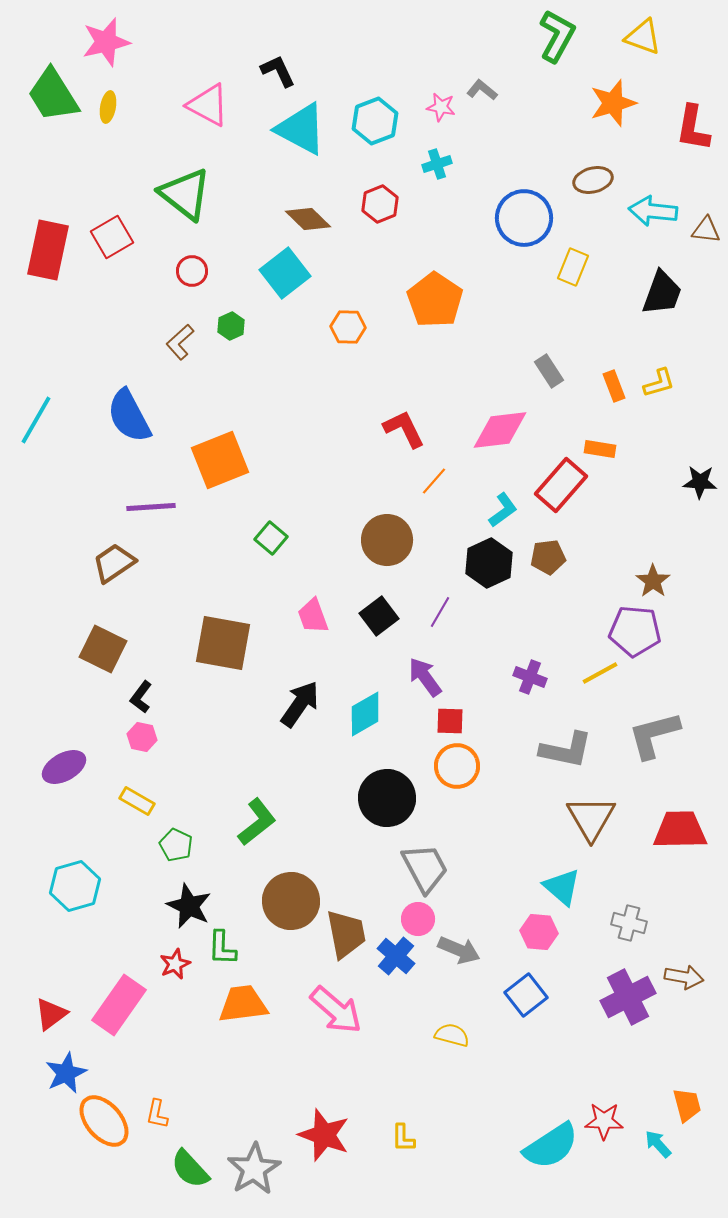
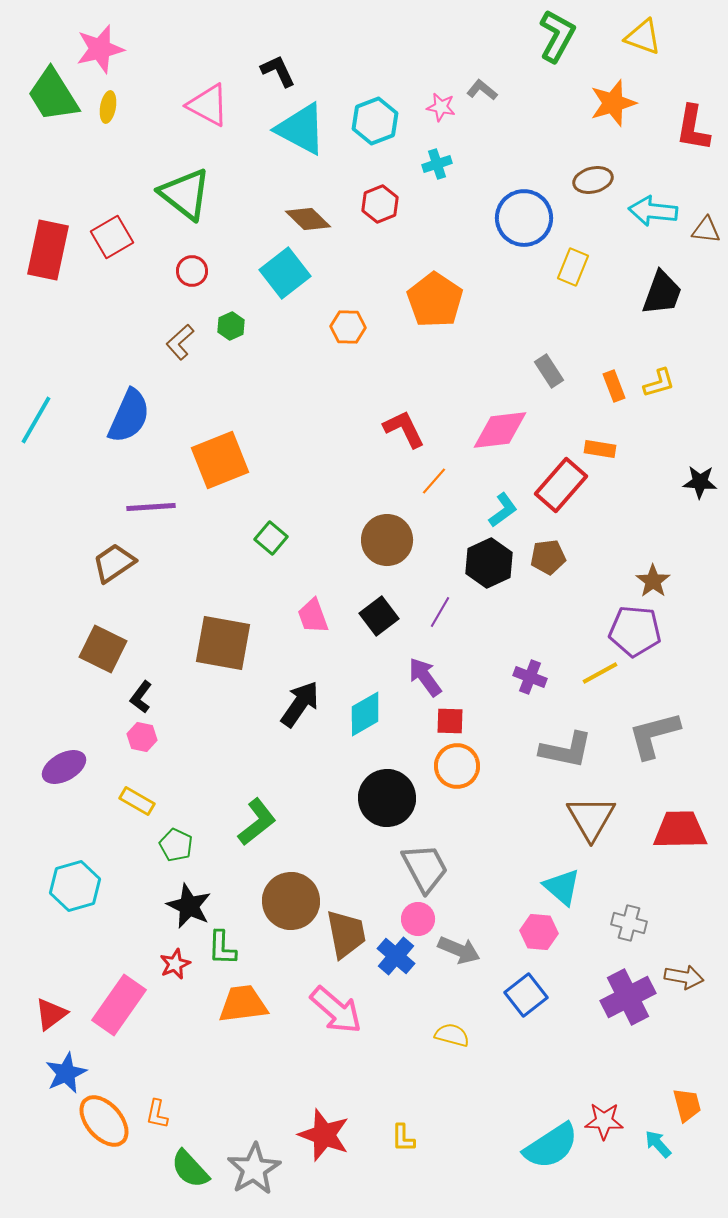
pink star at (106, 42): moved 6 px left, 7 px down
blue semicircle at (129, 416): rotated 128 degrees counterclockwise
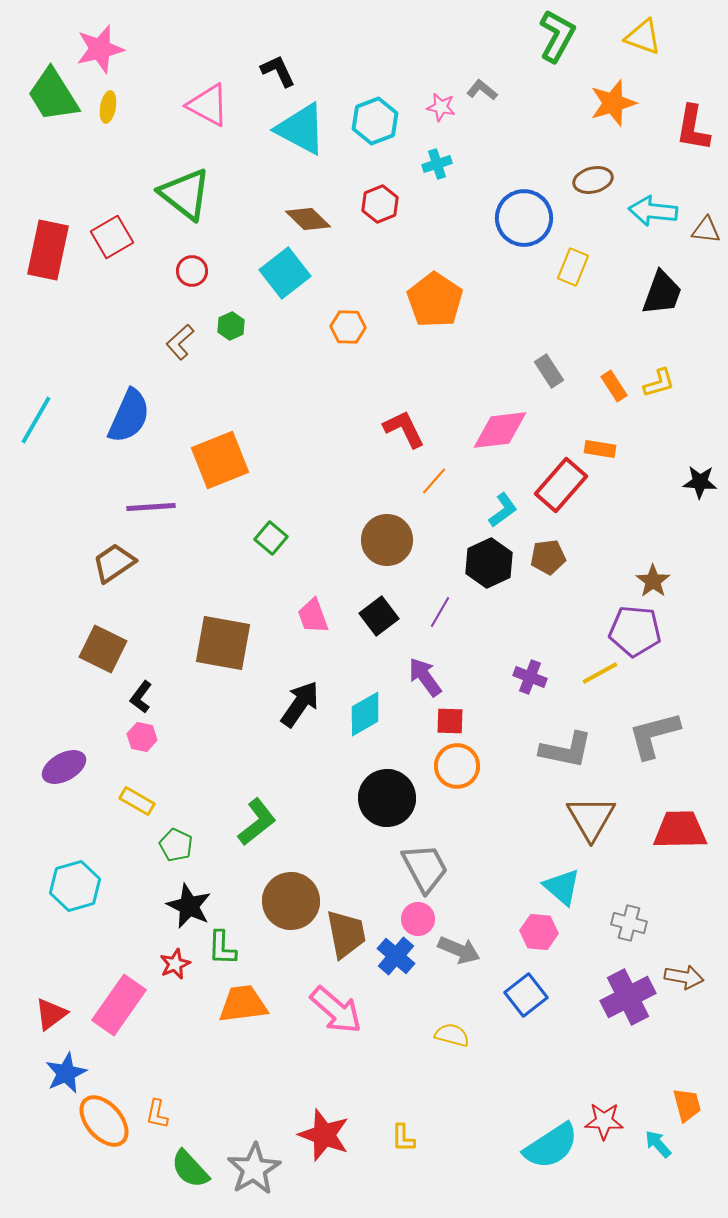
orange rectangle at (614, 386): rotated 12 degrees counterclockwise
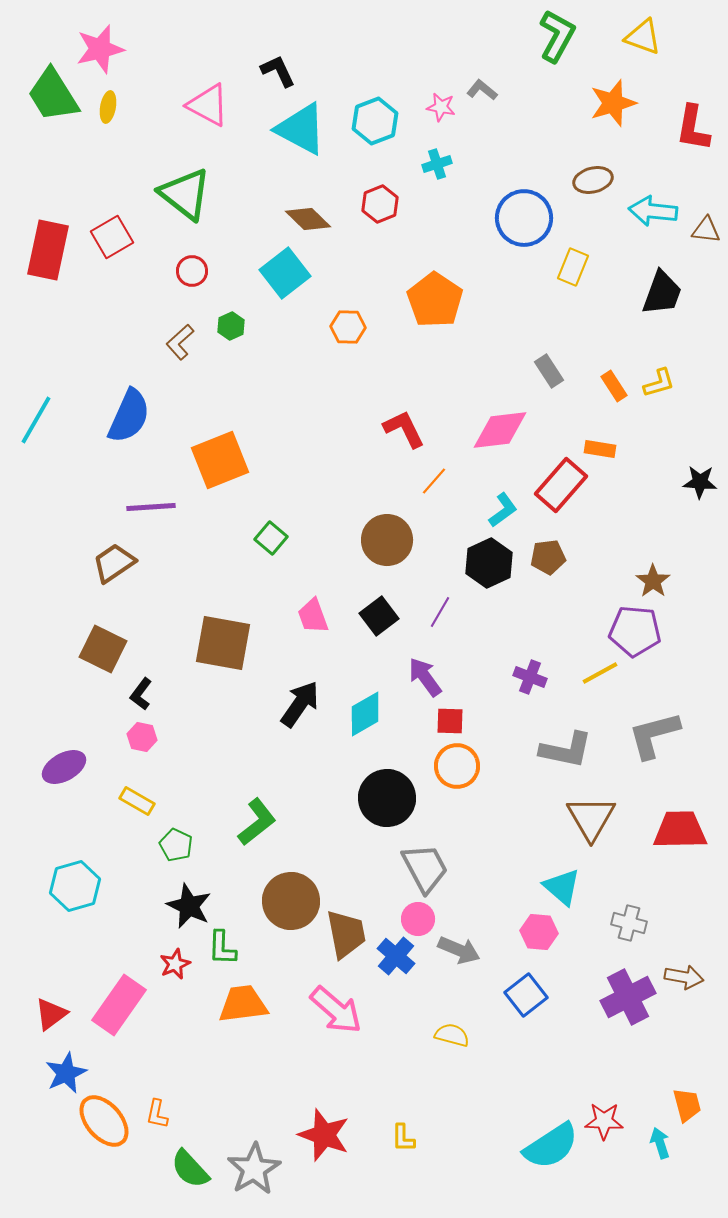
black L-shape at (141, 697): moved 3 px up
cyan arrow at (658, 1144): moved 2 px right, 1 px up; rotated 24 degrees clockwise
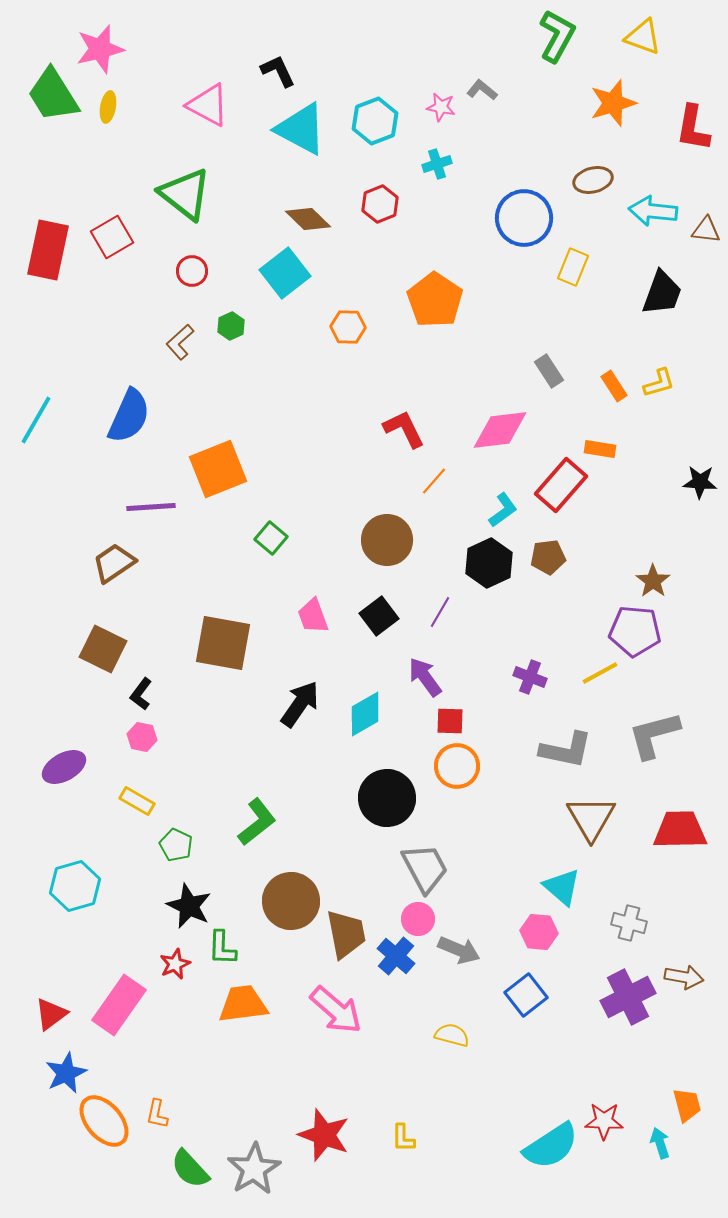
orange square at (220, 460): moved 2 px left, 9 px down
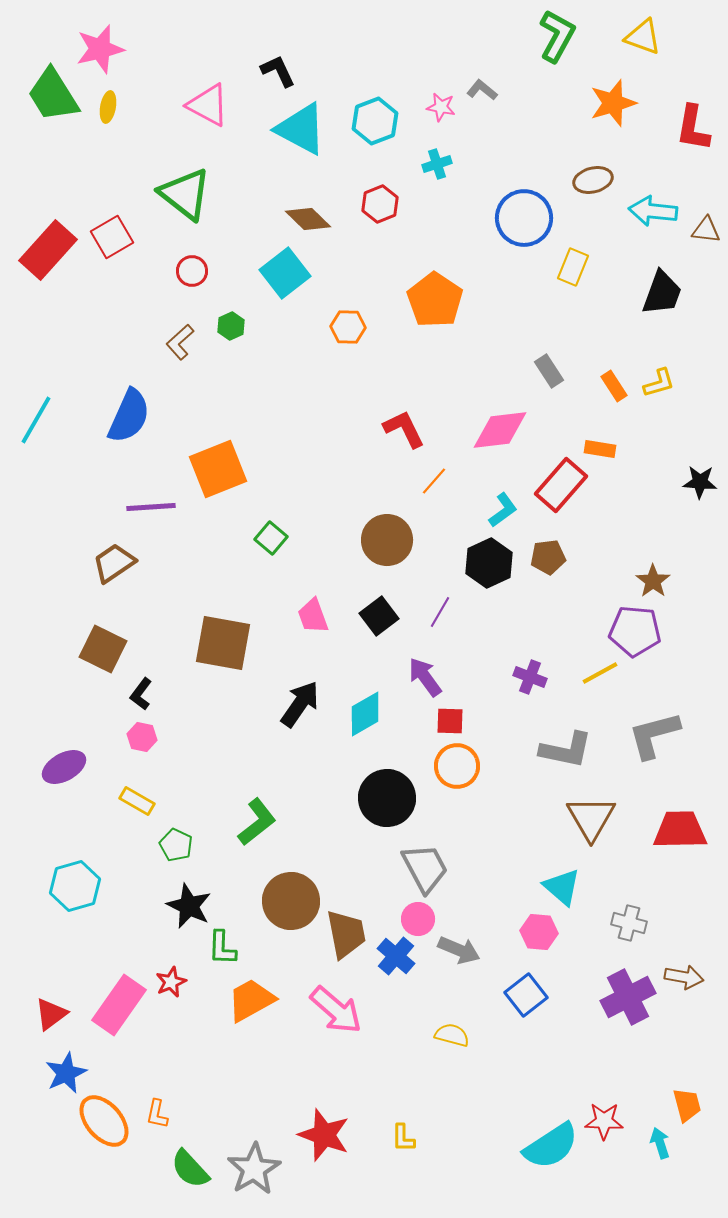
red rectangle at (48, 250): rotated 30 degrees clockwise
red star at (175, 964): moved 4 px left, 18 px down
orange trapezoid at (243, 1004): moved 8 px right, 4 px up; rotated 22 degrees counterclockwise
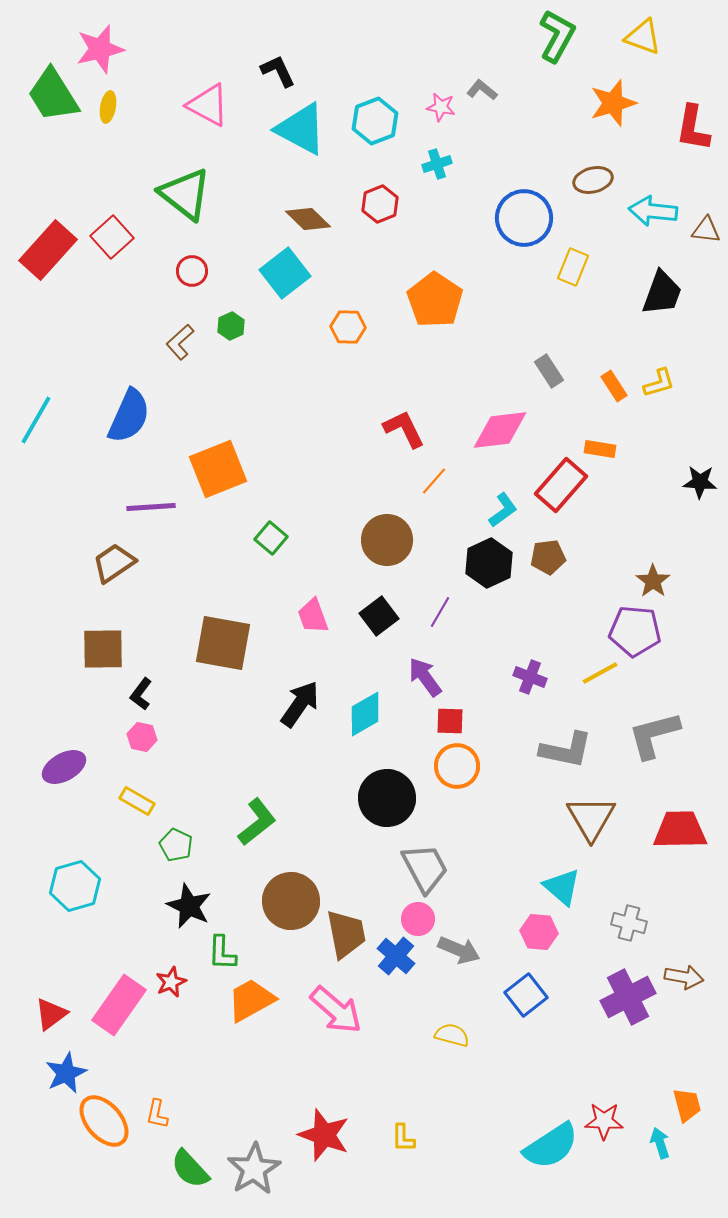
red square at (112, 237): rotated 12 degrees counterclockwise
brown square at (103, 649): rotated 27 degrees counterclockwise
green L-shape at (222, 948): moved 5 px down
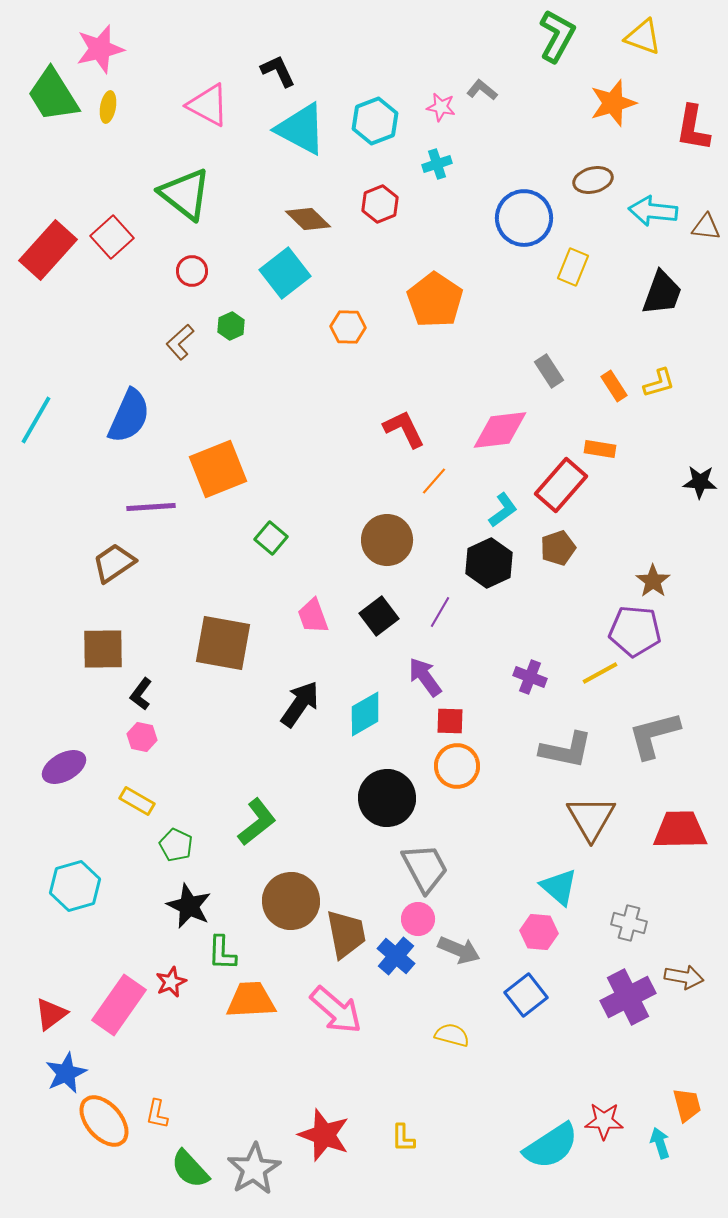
brown triangle at (706, 230): moved 3 px up
brown pentagon at (548, 557): moved 10 px right, 9 px up; rotated 12 degrees counterclockwise
cyan triangle at (562, 887): moved 3 px left
orange trapezoid at (251, 1000): rotated 26 degrees clockwise
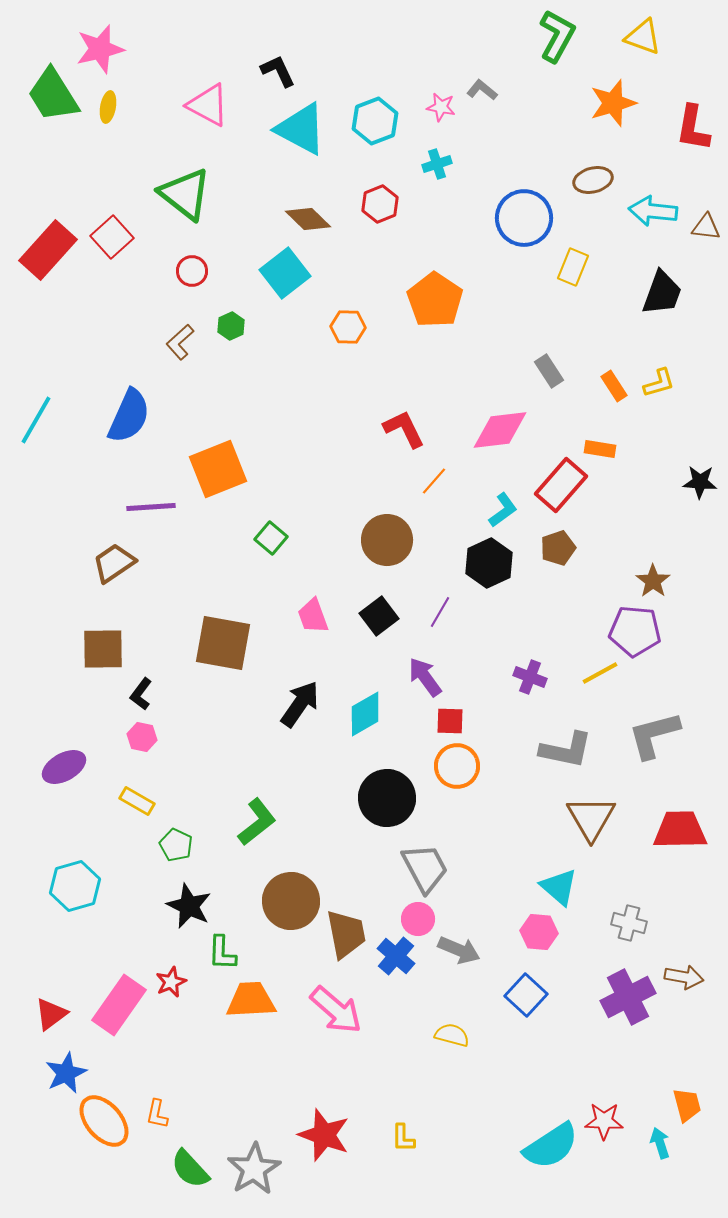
blue square at (526, 995): rotated 9 degrees counterclockwise
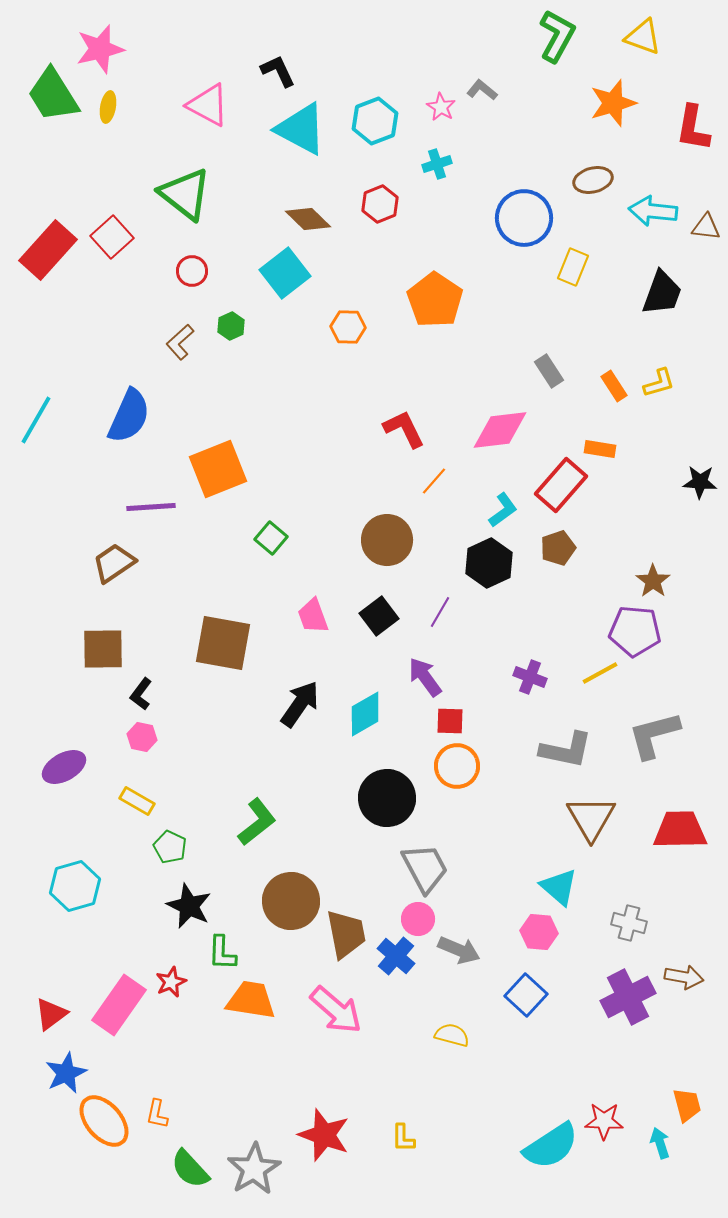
pink star at (441, 107): rotated 20 degrees clockwise
green pentagon at (176, 845): moved 6 px left, 2 px down
orange trapezoid at (251, 1000): rotated 12 degrees clockwise
